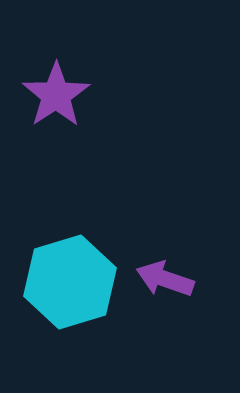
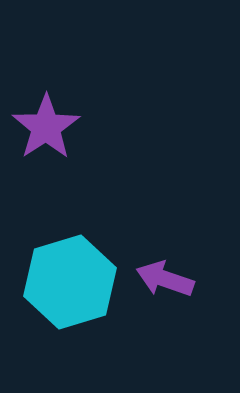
purple star: moved 10 px left, 32 px down
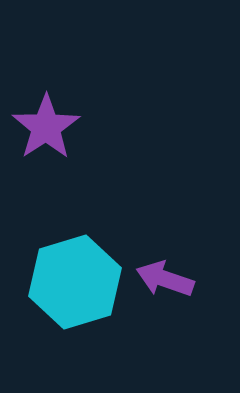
cyan hexagon: moved 5 px right
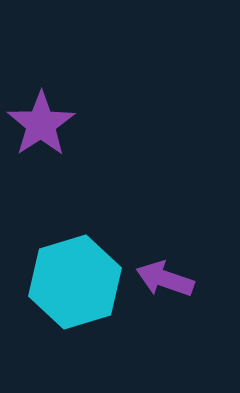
purple star: moved 5 px left, 3 px up
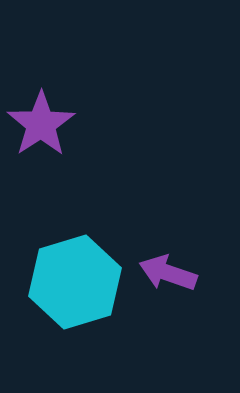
purple arrow: moved 3 px right, 6 px up
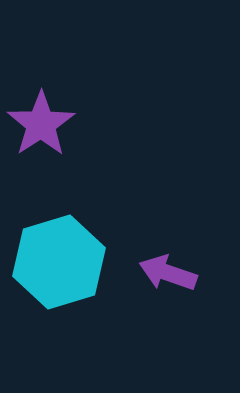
cyan hexagon: moved 16 px left, 20 px up
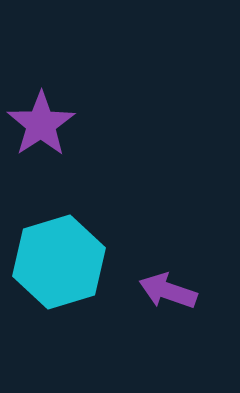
purple arrow: moved 18 px down
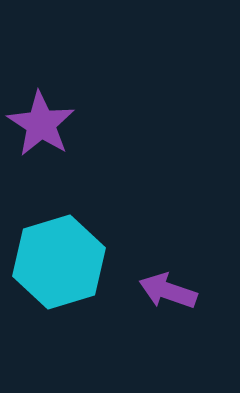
purple star: rotated 6 degrees counterclockwise
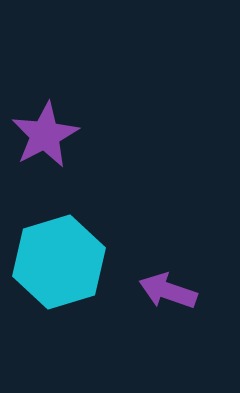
purple star: moved 4 px right, 11 px down; rotated 12 degrees clockwise
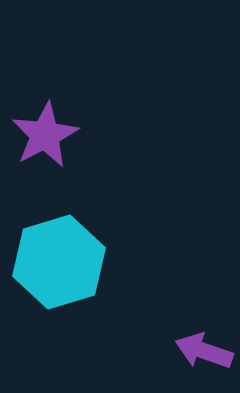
purple arrow: moved 36 px right, 60 px down
